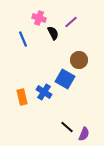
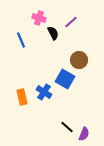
blue line: moved 2 px left, 1 px down
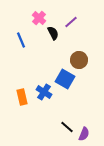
pink cross: rotated 24 degrees clockwise
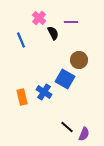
purple line: rotated 40 degrees clockwise
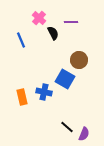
blue cross: rotated 21 degrees counterclockwise
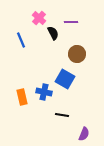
brown circle: moved 2 px left, 6 px up
black line: moved 5 px left, 12 px up; rotated 32 degrees counterclockwise
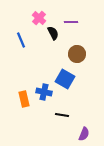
orange rectangle: moved 2 px right, 2 px down
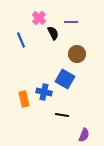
purple semicircle: moved 1 px down
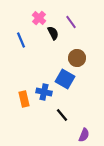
purple line: rotated 56 degrees clockwise
brown circle: moved 4 px down
black line: rotated 40 degrees clockwise
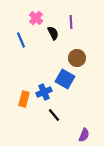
pink cross: moved 3 px left
purple line: rotated 32 degrees clockwise
blue cross: rotated 35 degrees counterclockwise
orange rectangle: rotated 28 degrees clockwise
black line: moved 8 px left
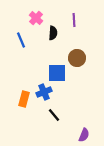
purple line: moved 3 px right, 2 px up
black semicircle: rotated 32 degrees clockwise
blue square: moved 8 px left, 6 px up; rotated 30 degrees counterclockwise
